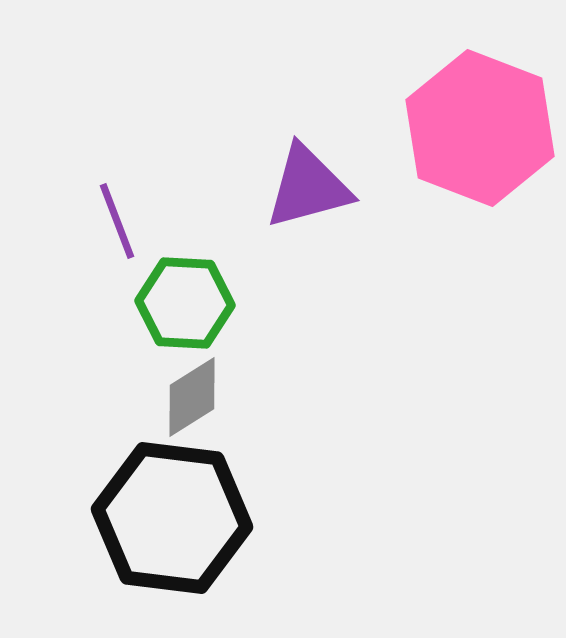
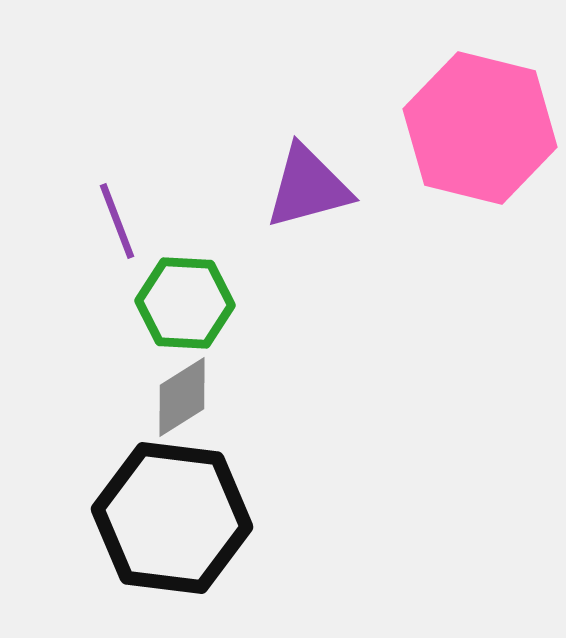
pink hexagon: rotated 7 degrees counterclockwise
gray diamond: moved 10 px left
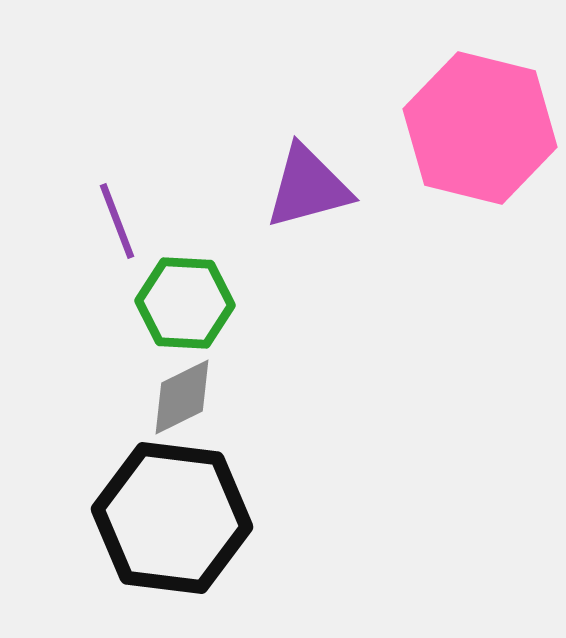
gray diamond: rotated 6 degrees clockwise
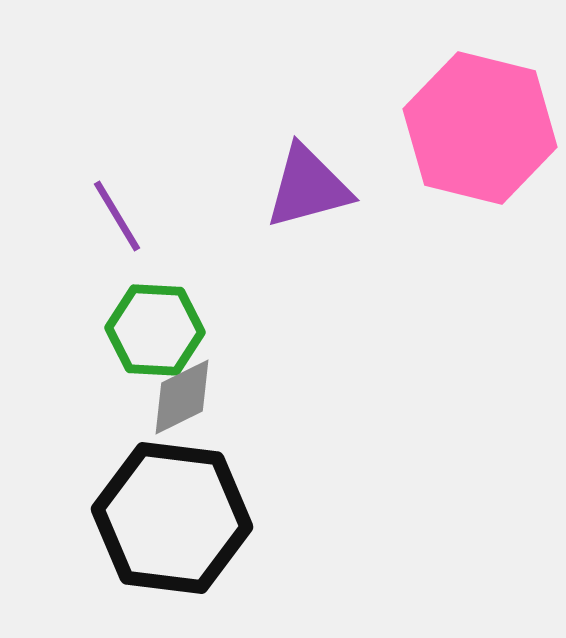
purple line: moved 5 px up; rotated 10 degrees counterclockwise
green hexagon: moved 30 px left, 27 px down
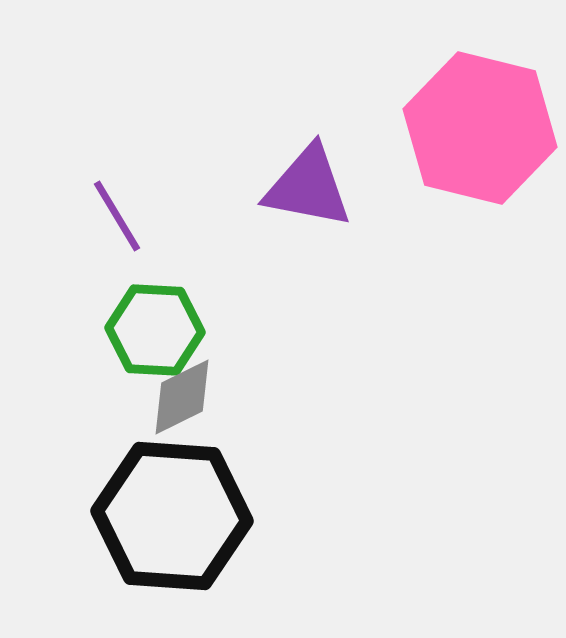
purple triangle: rotated 26 degrees clockwise
black hexagon: moved 2 px up; rotated 3 degrees counterclockwise
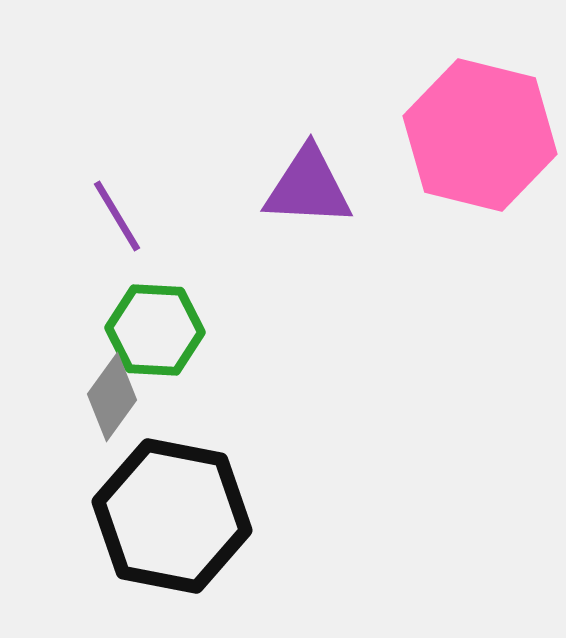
pink hexagon: moved 7 px down
purple triangle: rotated 8 degrees counterclockwise
gray diamond: moved 70 px left; rotated 28 degrees counterclockwise
black hexagon: rotated 7 degrees clockwise
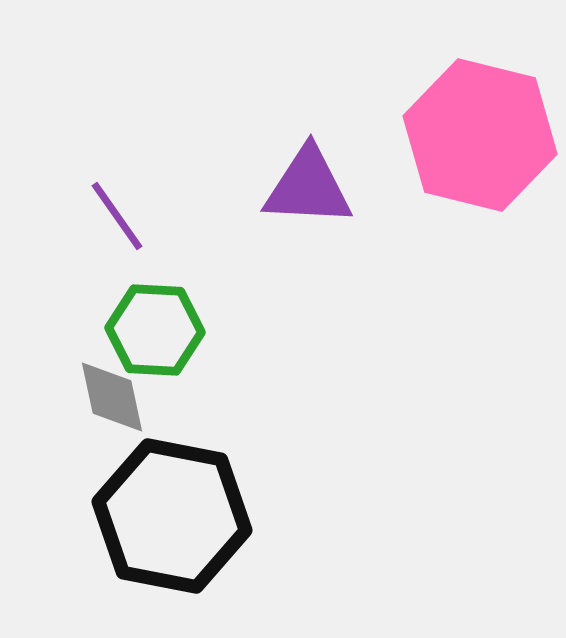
purple line: rotated 4 degrees counterclockwise
gray diamond: rotated 48 degrees counterclockwise
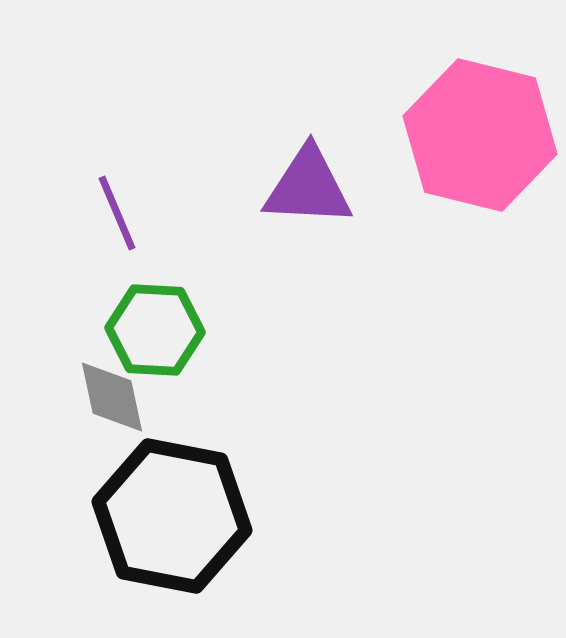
purple line: moved 3 px up; rotated 12 degrees clockwise
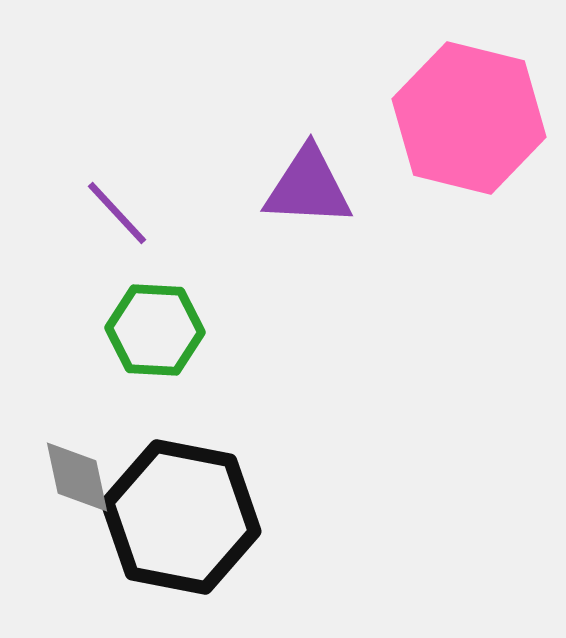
pink hexagon: moved 11 px left, 17 px up
purple line: rotated 20 degrees counterclockwise
gray diamond: moved 35 px left, 80 px down
black hexagon: moved 9 px right, 1 px down
